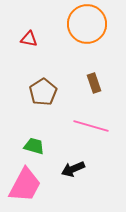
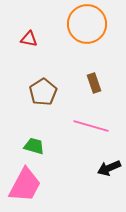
black arrow: moved 36 px right, 1 px up
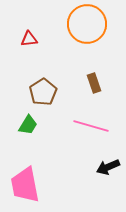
red triangle: rotated 18 degrees counterclockwise
green trapezoid: moved 6 px left, 21 px up; rotated 105 degrees clockwise
black arrow: moved 1 px left, 1 px up
pink trapezoid: rotated 141 degrees clockwise
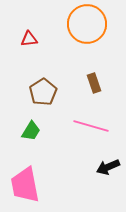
green trapezoid: moved 3 px right, 6 px down
